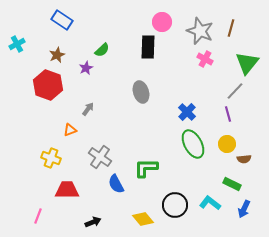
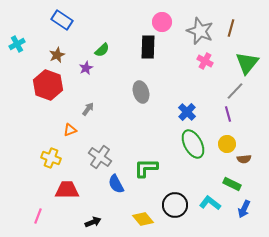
pink cross: moved 2 px down
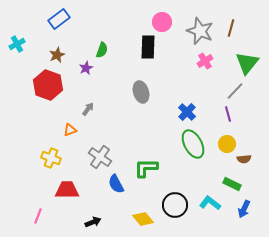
blue rectangle: moved 3 px left, 1 px up; rotated 70 degrees counterclockwise
green semicircle: rotated 28 degrees counterclockwise
pink cross: rotated 28 degrees clockwise
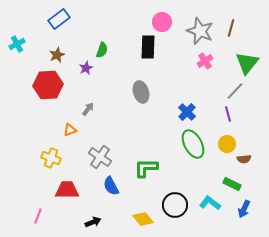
red hexagon: rotated 24 degrees counterclockwise
blue semicircle: moved 5 px left, 2 px down
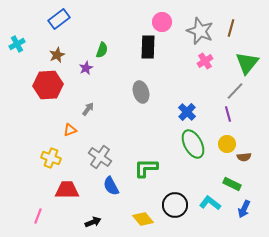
brown semicircle: moved 2 px up
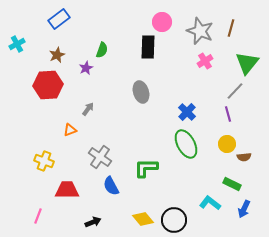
green ellipse: moved 7 px left
yellow cross: moved 7 px left, 3 px down
black circle: moved 1 px left, 15 px down
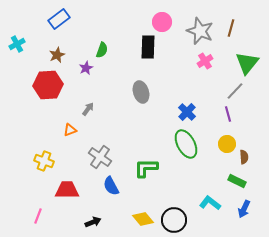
brown semicircle: rotated 88 degrees counterclockwise
green rectangle: moved 5 px right, 3 px up
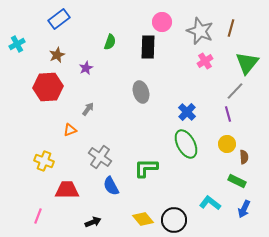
green semicircle: moved 8 px right, 8 px up
red hexagon: moved 2 px down
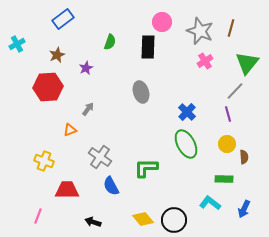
blue rectangle: moved 4 px right
green rectangle: moved 13 px left, 2 px up; rotated 24 degrees counterclockwise
black arrow: rotated 140 degrees counterclockwise
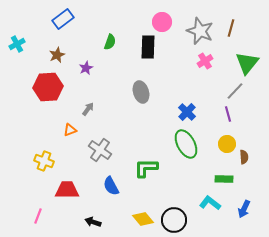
gray cross: moved 7 px up
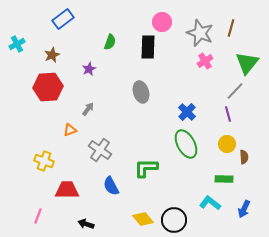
gray star: moved 2 px down
brown star: moved 5 px left
purple star: moved 3 px right, 1 px down
black arrow: moved 7 px left, 2 px down
